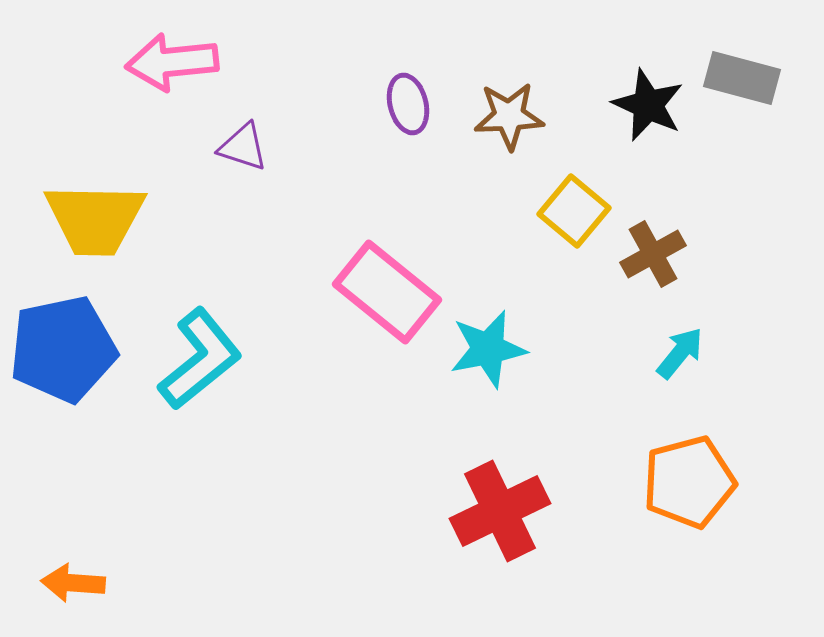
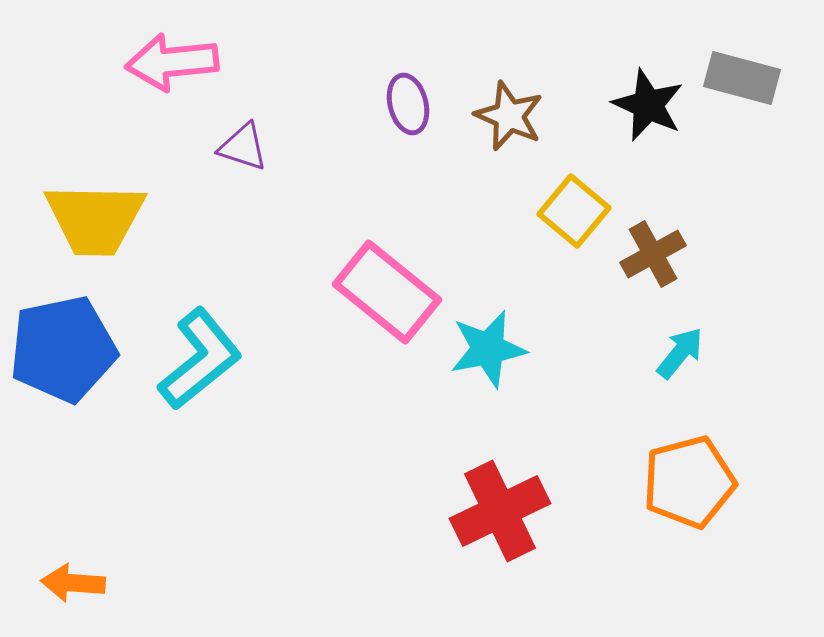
brown star: rotated 26 degrees clockwise
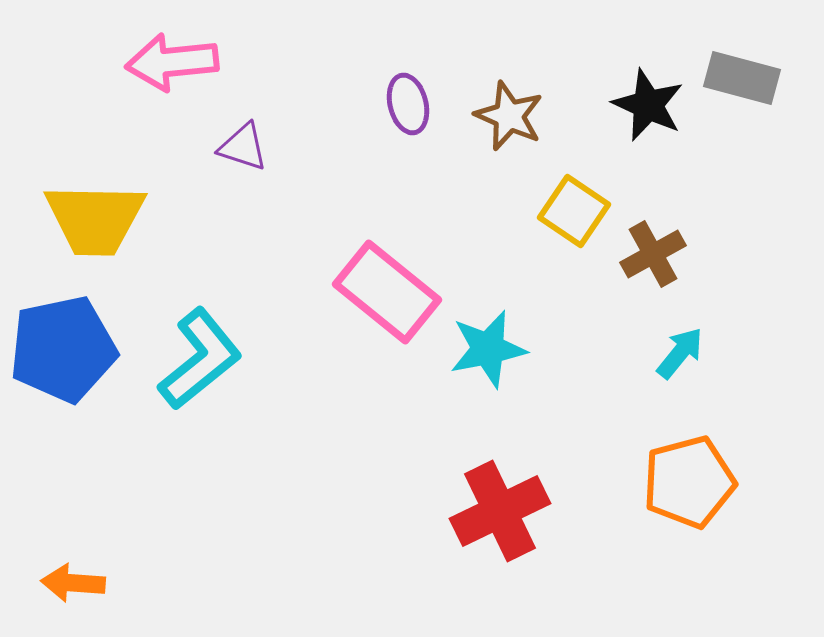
yellow square: rotated 6 degrees counterclockwise
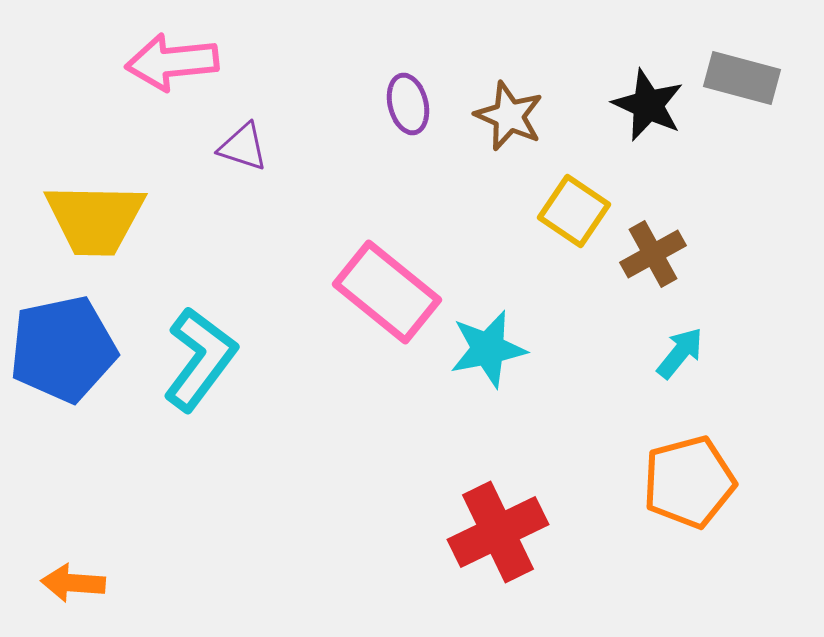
cyan L-shape: rotated 14 degrees counterclockwise
red cross: moved 2 px left, 21 px down
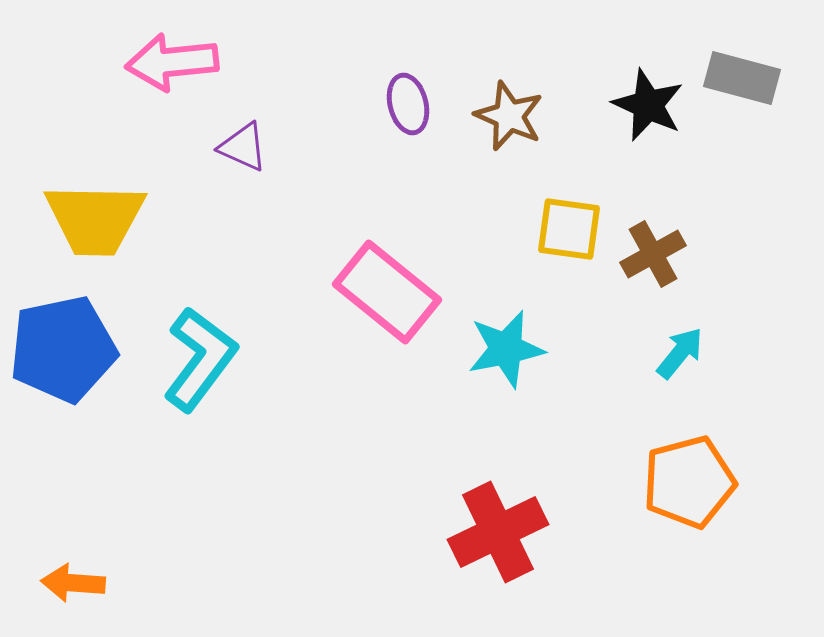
purple triangle: rotated 6 degrees clockwise
yellow square: moved 5 px left, 18 px down; rotated 26 degrees counterclockwise
cyan star: moved 18 px right
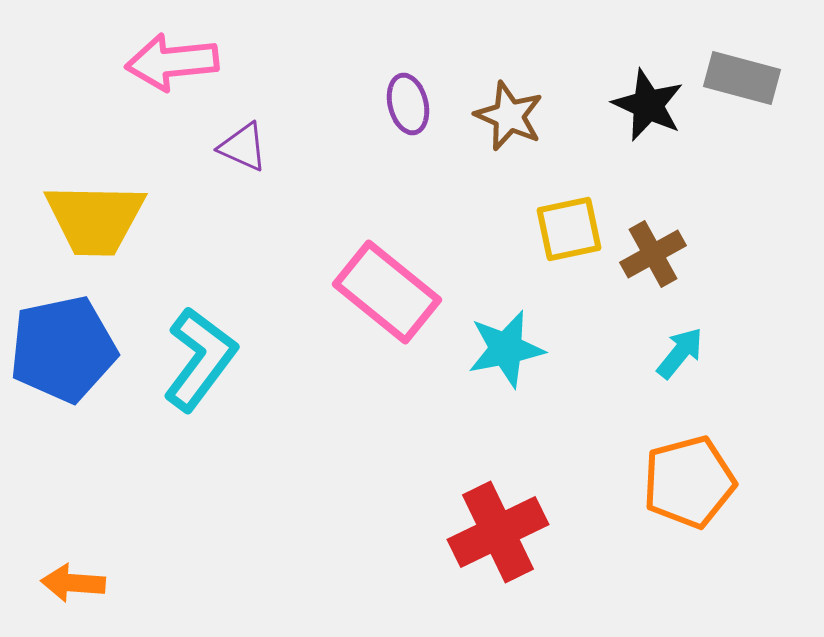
yellow square: rotated 20 degrees counterclockwise
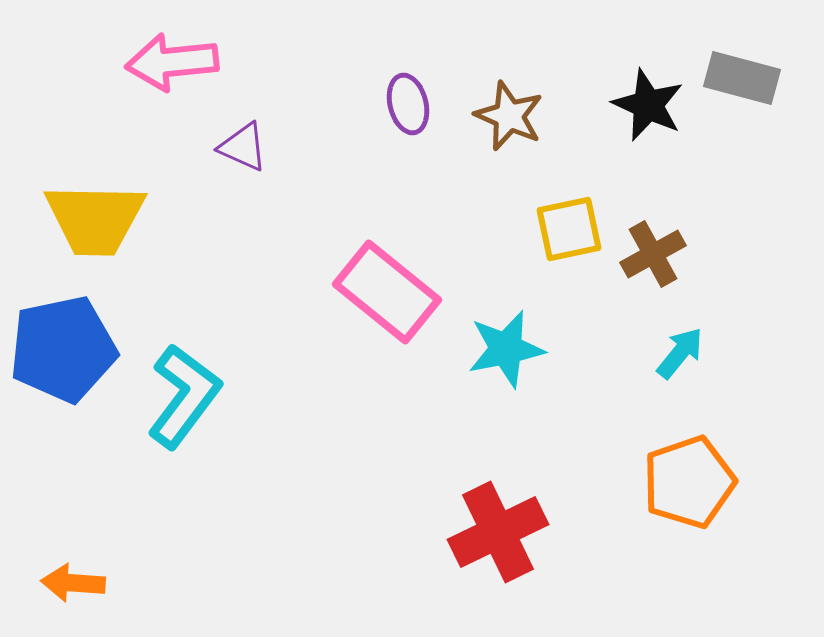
cyan L-shape: moved 16 px left, 37 px down
orange pentagon: rotated 4 degrees counterclockwise
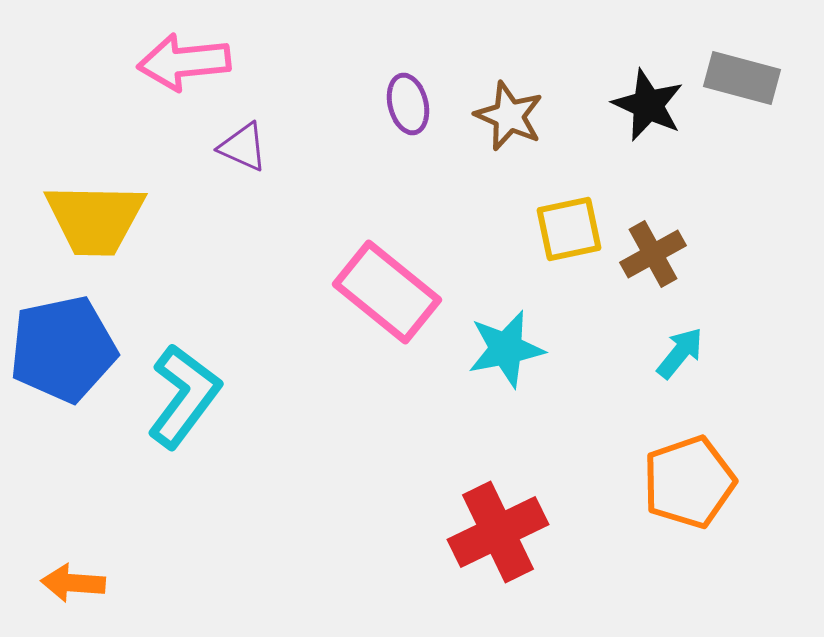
pink arrow: moved 12 px right
